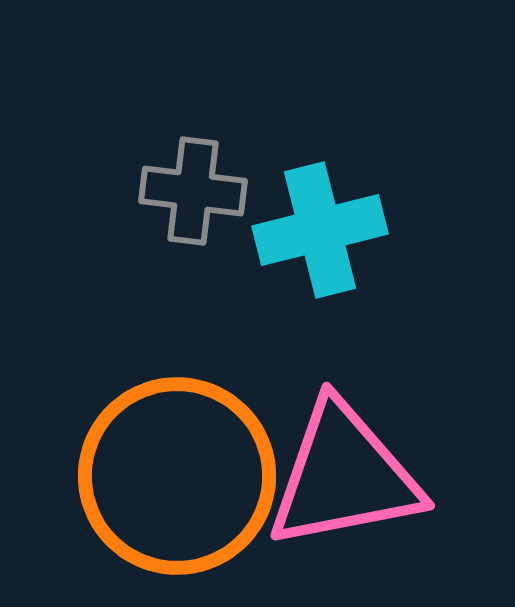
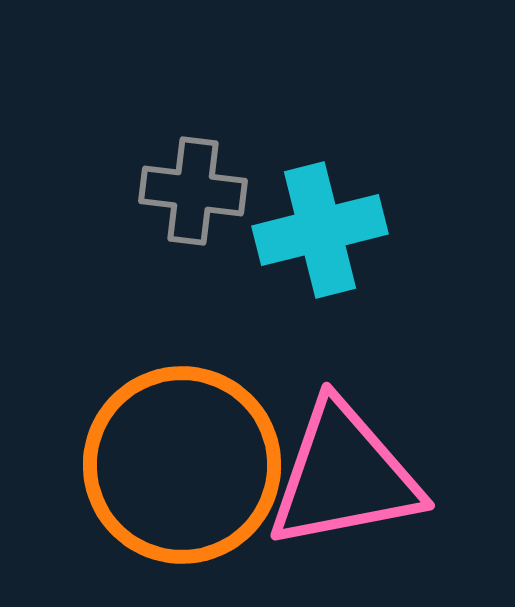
orange circle: moved 5 px right, 11 px up
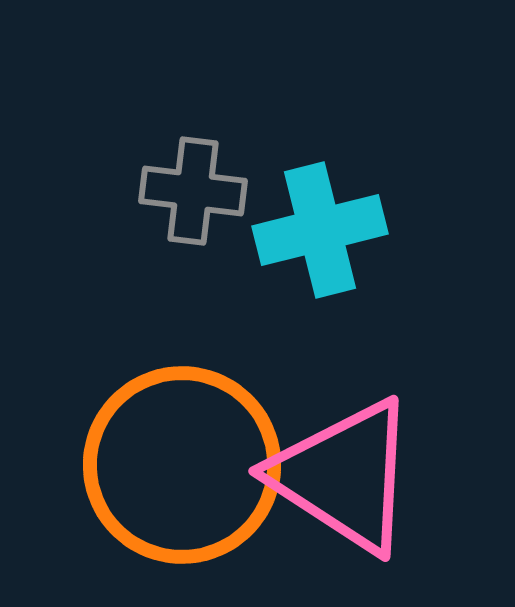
pink triangle: rotated 44 degrees clockwise
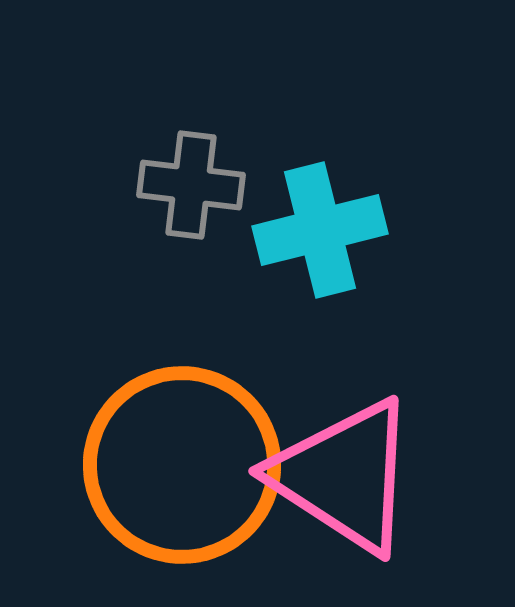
gray cross: moved 2 px left, 6 px up
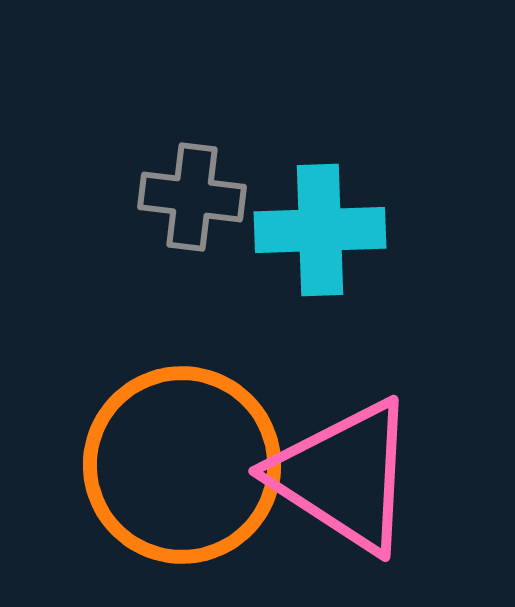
gray cross: moved 1 px right, 12 px down
cyan cross: rotated 12 degrees clockwise
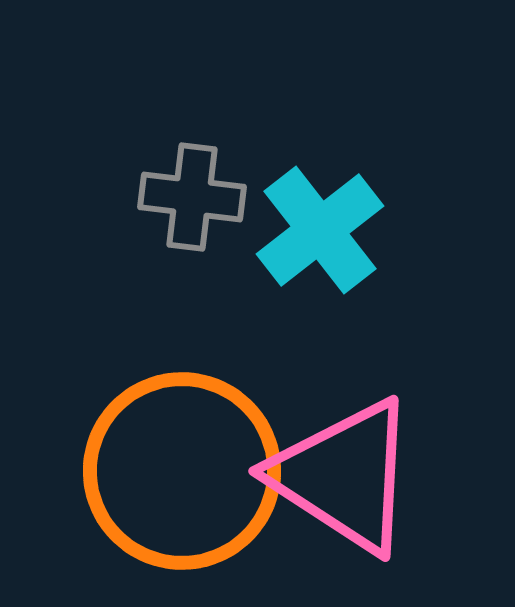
cyan cross: rotated 36 degrees counterclockwise
orange circle: moved 6 px down
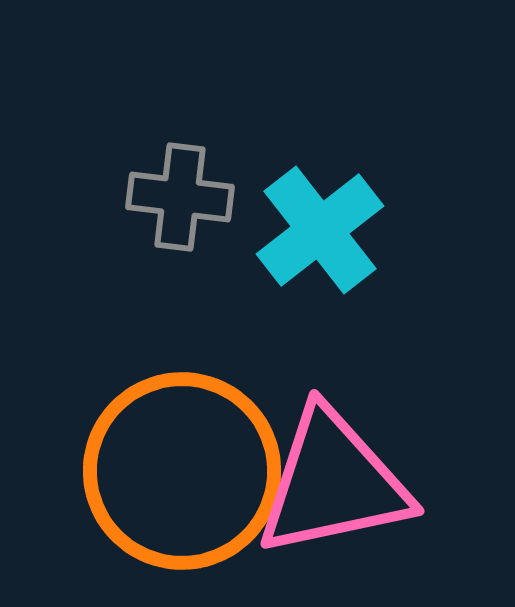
gray cross: moved 12 px left
pink triangle: moved 11 px left, 7 px down; rotated 45 degrees counterclockwise
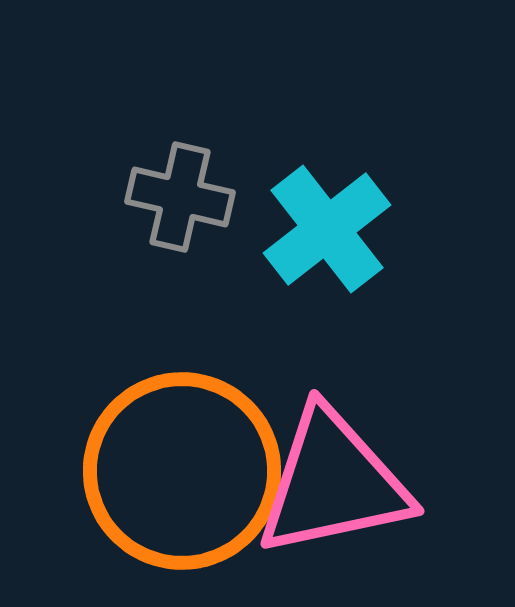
gray cross: rotated 6 degrees clockwise
cyan cross: moved 7 px right, 1 px up
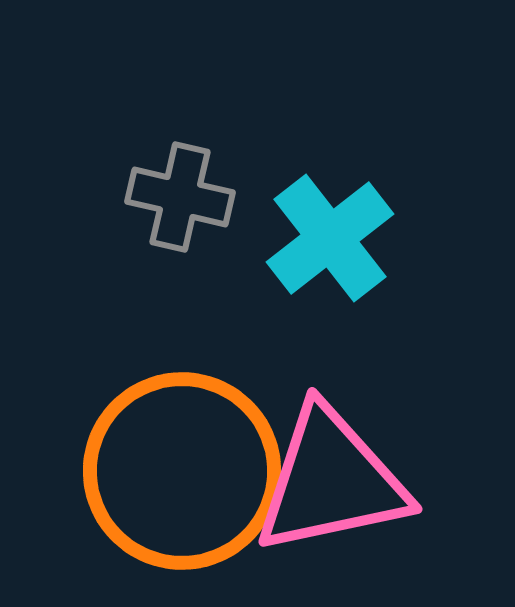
cyan cross: moved 3 px right, 9 px down
pink triangle: moved 2 px left, 2 px up
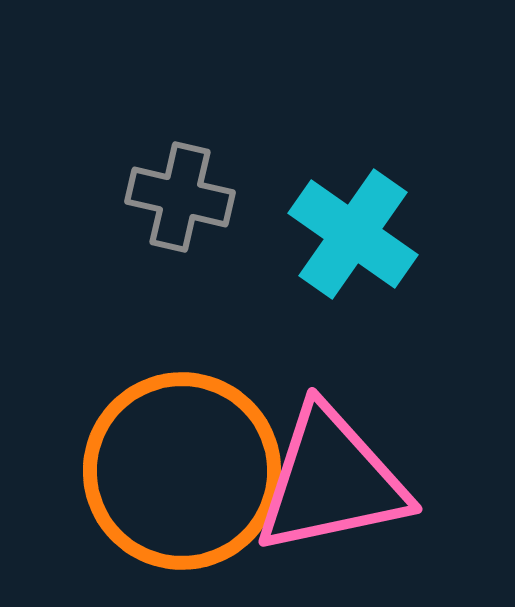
cyan cross: moved 23 px right, 4 px up; rotated 17 degrees counterclockwise
